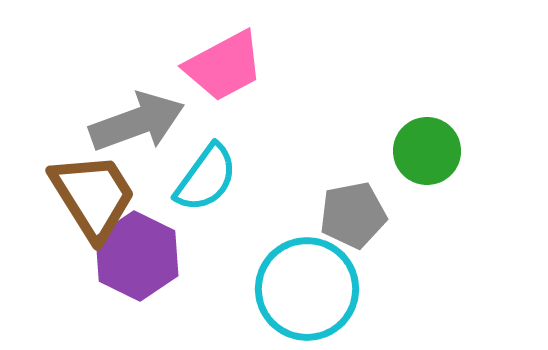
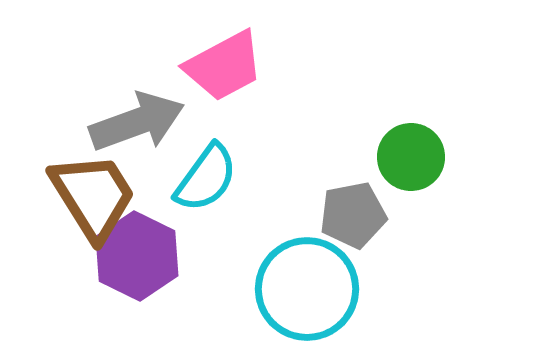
green circle: moved 16 px left, 6 px down
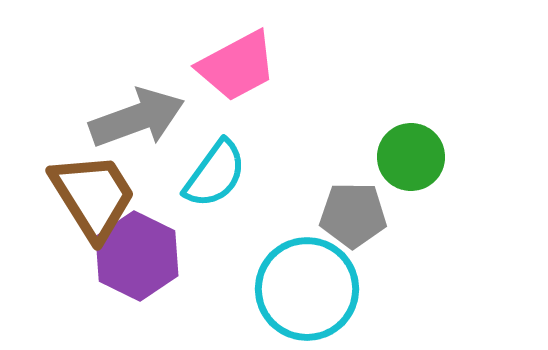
pink trapezoid: moved 13 px right
gray arrow: moved 4 px up
cyan semicircle: moved 9 px right, 4 px up
gray pentagon: rotated 12 degrees clockwise
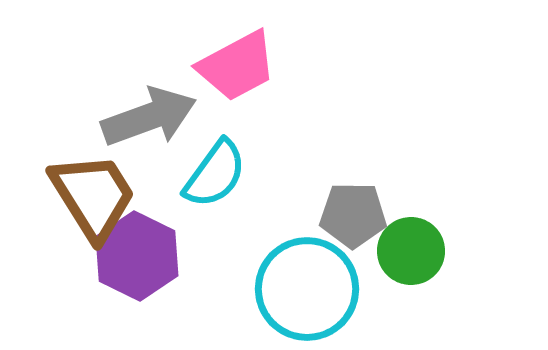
gray arrow: moved 12 px right, 1 px up
green circle: moved 94 px down
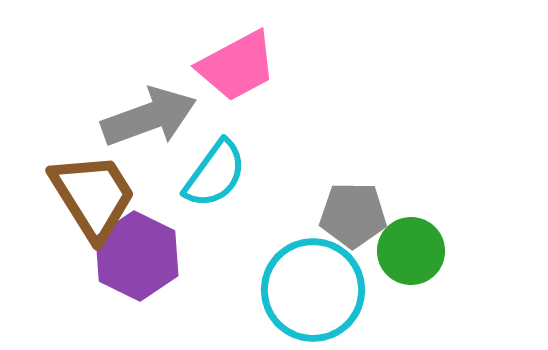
cyan circle: moved 6 px right, 1 px down
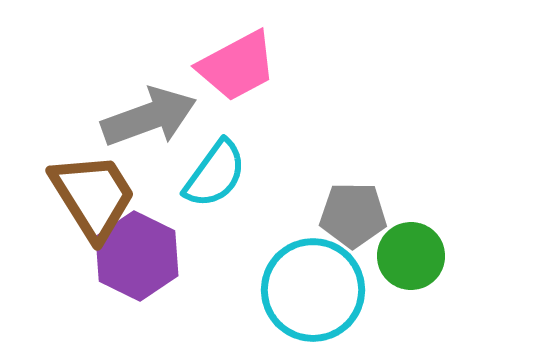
green circle: moved 5 px down
